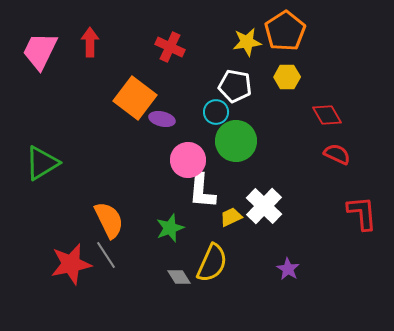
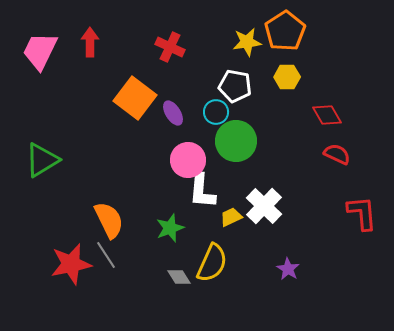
purple ellipse: moved 11 px right, 6 px up; rotated 45 degrees clockwise
green triangle: moved 3 px up
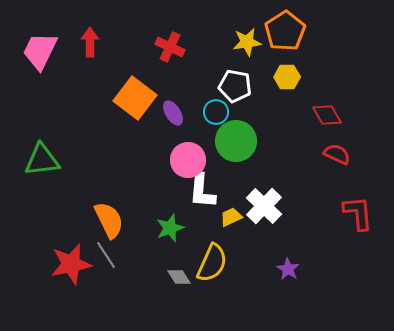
green triangle: rotated 24 degrees clockwise
red L-shape: moved 4 px left
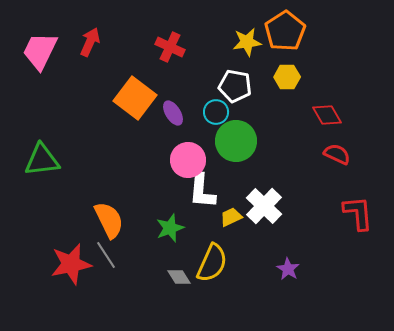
red arrow: rotated 24 degrees clockwise
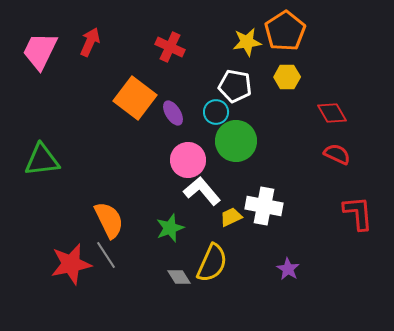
red diamond: moved 5 px right, 2 px up
white L-shape: rotated 135 degrees clockwise
white cross: rotated 33 degrees counterclockwise
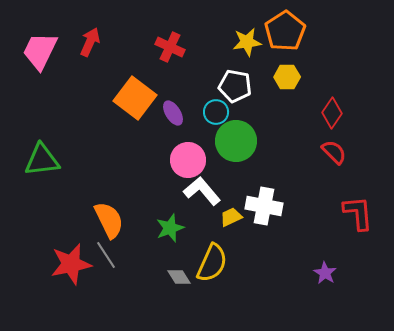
red diamond: rotated 64 degrees clockwise
red semicircle: moved 3 px left, 2 px up; rotated 20 degrees clockwise
purple star: moved 37 px right, 4 px down
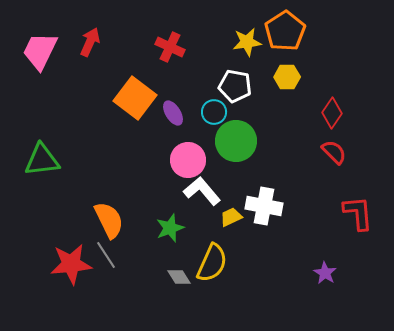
cyan circle: moved 2 px left
red star: rotated 6 degrees clockwise
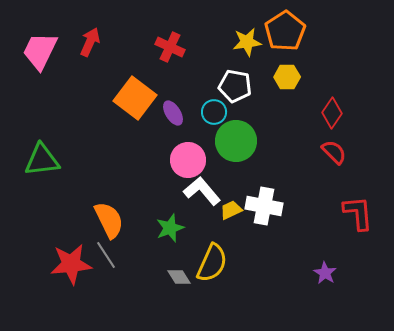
yellow trapezoid: moved 7 px up
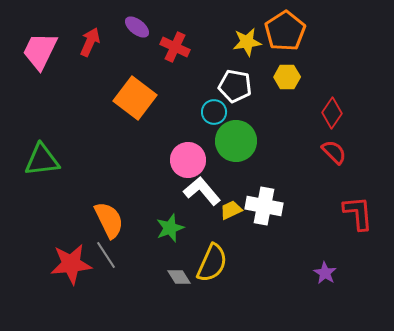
red cross: moved 5 px right
purple ellipse: moved 36 px left, 86 px up; rotated 20 degrees counterclockwise
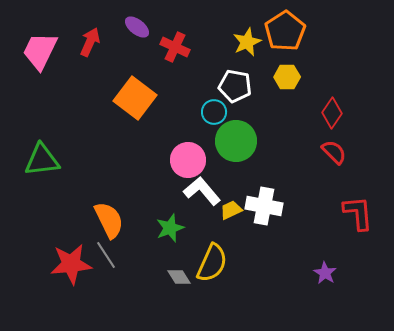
yellow star: rotated 16 degrees counterclockwise
